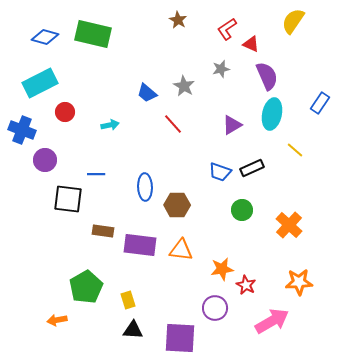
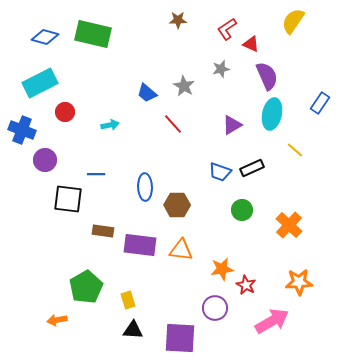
brown star at (178, 20): rotated 30 degrees counterclockwise
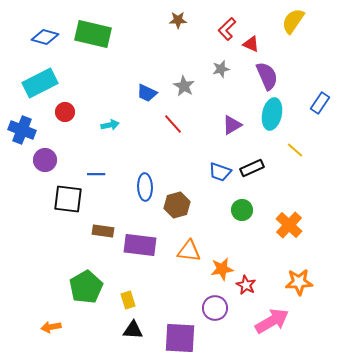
red L-shape at (227, 29): rotated 10 degrees counterclockwise
blue trapezoid at (147, 93): rotated 15 degrees counterclockwise
brown hexagon at (177, 205): rotated 15 degrees counterclockwise
orange triangle at (181, 250): moved 8 px right, 1 px down
orange arrow at (57, 320): moved 6 px left, 7 px down
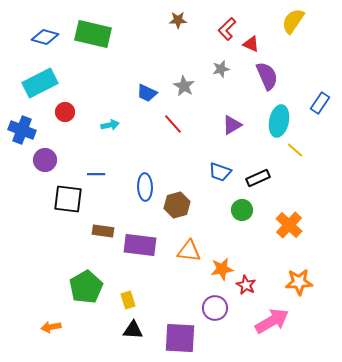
cyan ellipse at (272, 114): moved 7 px right, 7 px down
black rectangle at (252, 168): moved 6 px right, 10 px down
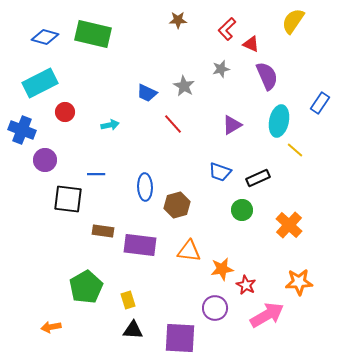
pink arrow at (272, 321): moved 5 px left, 6 px up
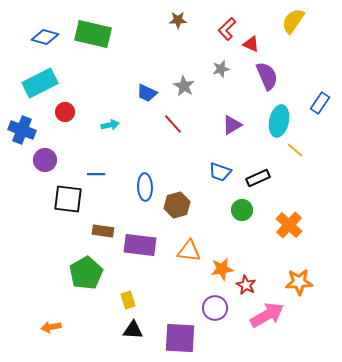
green pentagon at (86, 287): moved 14 px up
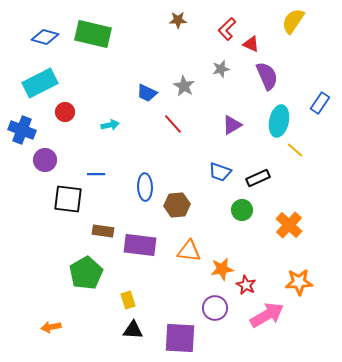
brown hexagon at (177, 205): rotated 10 degrees clockwise
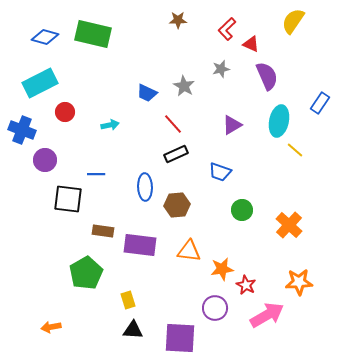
black rectangle at (258, 178): moved 82 px left, 24 px up
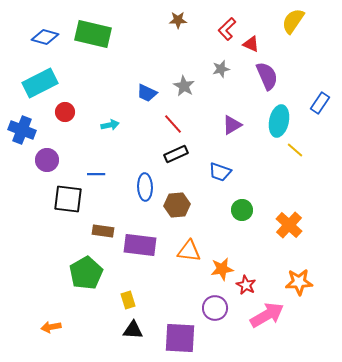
purple circle at (45, 160): moved 2 px right
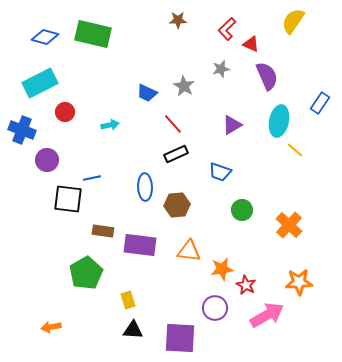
blue line at (96, 174): moved 4 px left, 4 px down; rotated 12 degrees counterclockwise
